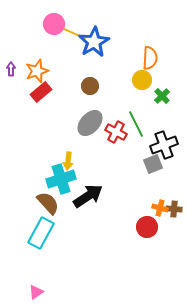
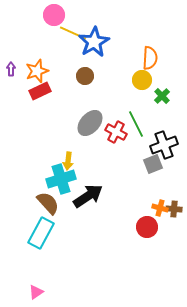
pink circle: moved 9 px up
brown circle: moved 5 px left, 10 px up
red rectangle: moved 1 px left, 1 px up; rotated 15 degrees clockwise
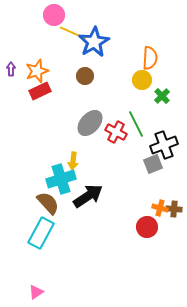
yellow arrow: moved 5 px right
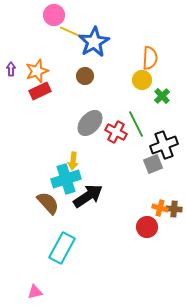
cyan cross: moved 5 px right
cyan rectangle: moved 21 px right, 15 px down
pink triangle: moved 1 px left; rotated 21 degrees clockwise
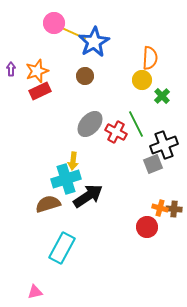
pink circle: moved 8 px down
gray ellipse: moved 1 px down
brown semicircle: moved 1 px down; rotated 65 degrees counterclockwise
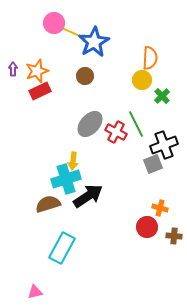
purple arrow: moved 2 px right
brown cross: moved 27 px down
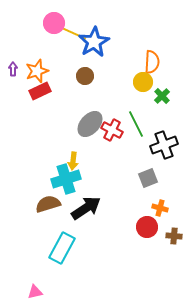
orange semicircle: moved 2 px right, 4 px down
yellow circle: moved 1 px right, 2 px down
red cross: moved 4 px left, 2 px up
gray square: moved 5 px left, 14 px down
black arrow: moved 2 px left, 12 px down
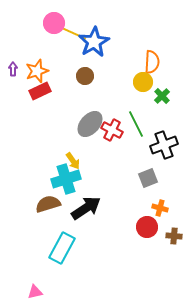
yellow arrow: rotated 42 degrees counterclockwise
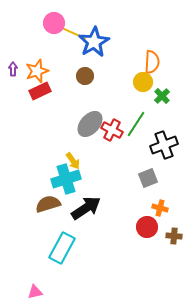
green line: rotated 60 degrees clockwise
